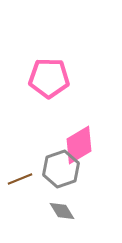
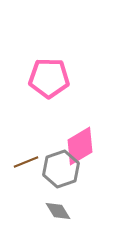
pink diamond: moved 1 px right, 1 px down
brown line: moved 6 px right, 17 px up
gray diamond: moved 4 px left
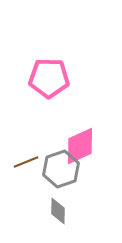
pink diamond: rotated 6 degrees clockwise
gray diamond: rotated 32 degrees clockwise
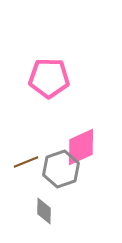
pink diamond: moved 1 px right, 1 px down
gray diamond: moved 14 px left
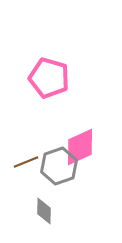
pink pentagon: rotated 15 degrees clockwise
pink diamond: moved 1 px left
gray hexagon: moved 2 px left, 3 px up
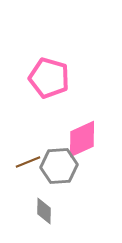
pink diamond: moved 2 px right, 8 px up
brown line: moved 2 px right
gray hexagon: rotated 15 degrees clockwise
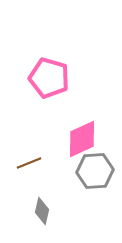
brown line: moved 1 px right, 1 px down
gray hexagon: moved 36 px right, 5 px down
gray diamond: moved 2 px left; rotated 12 degrees clockwise
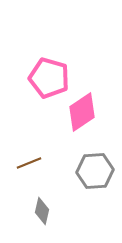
pink diamond: moved 27 px up; rotated 9 degrees counterclockwise
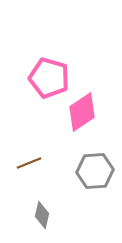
gray diamond: moved 4 px down
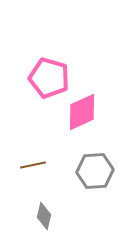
pink diamond: rotated 9 degrees clockwise
brown line: moved 4 px right, 2 px down; rotated 10 degrees clockwise
gray diamond: moved 2 px right, 1 px down
